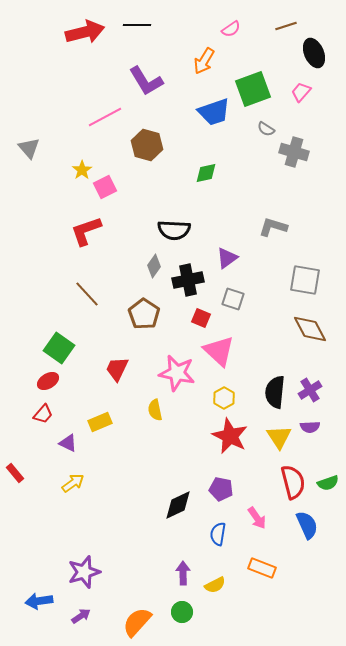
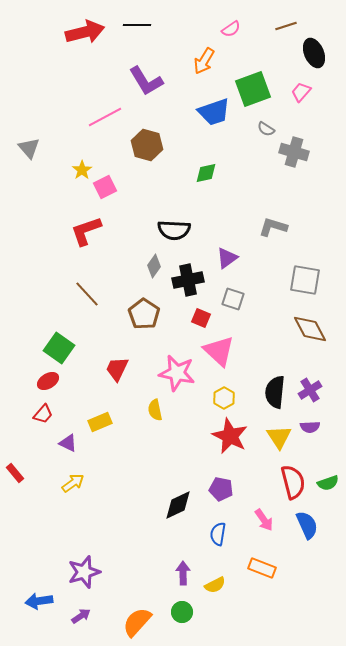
pink arrow at (257, 518): moved 7 px right, 2 px down
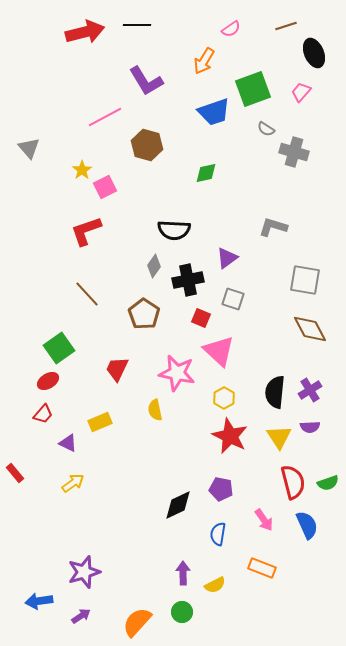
green square at (59, 348): rotated 20 degrees clockwise
